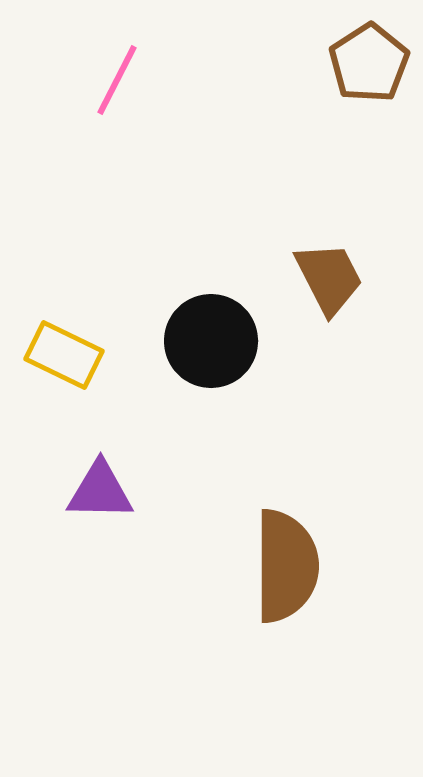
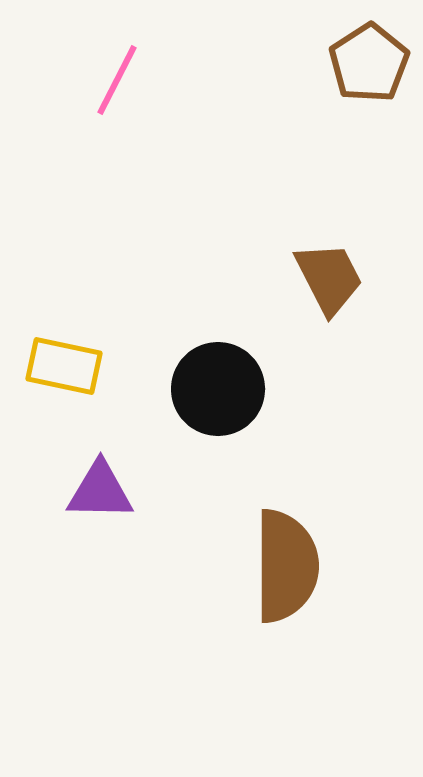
black circle: moved 7 px right, 48 px down
yellow rectangle: moved 11 px down; rotated 14 degrees counterclockwise
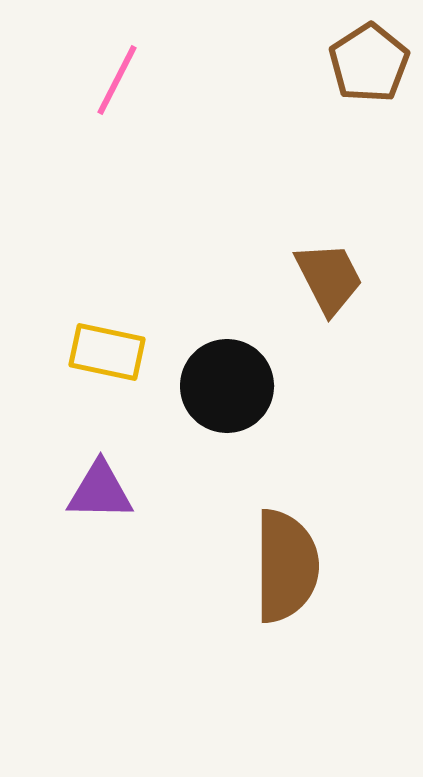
yellow rectangle: moved 43 px right, 14 px up
black circle: moved 9 px right, 3 px up
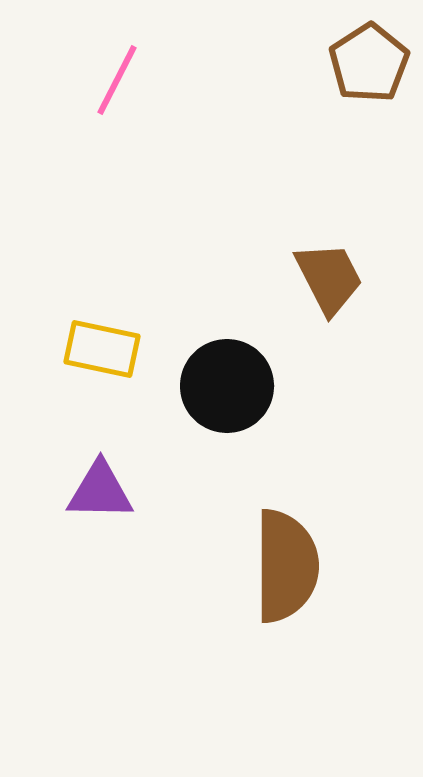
yellow rectangle: moved 5 px left, 3 px up
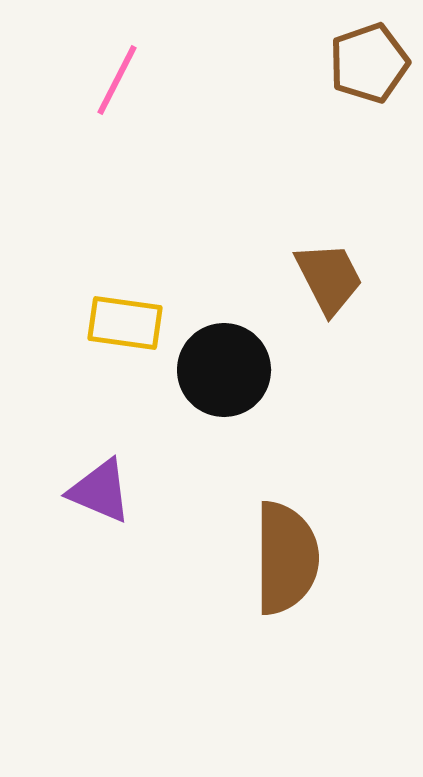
brown pentagon: rotated 14 degrees clockwise
yellow rectangle: moved 23 px right, 26 px up; rotated 4 degrees counterclockwise
black circle: moved 3 px left, 16 px up
purple triangle: rotated 22 degrees clockwise
brown semicircle: moved 8 px up
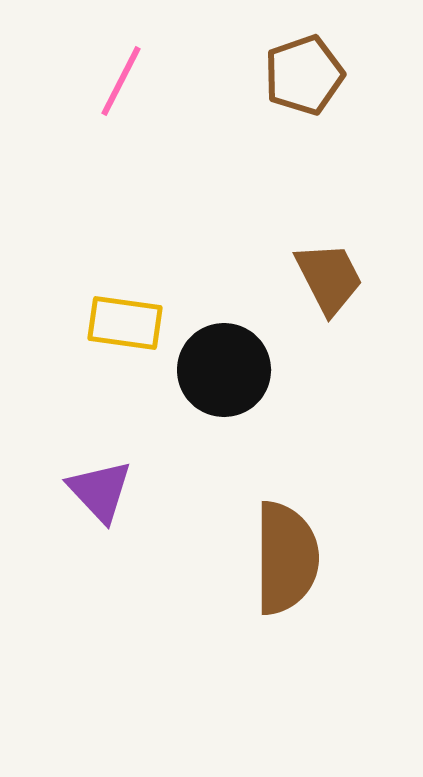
brown pentagon: moved 65 px left, 12 px down
pink line: moved 4 px right, 1 px down
purple triangle: rotated 24 degrees clockwise
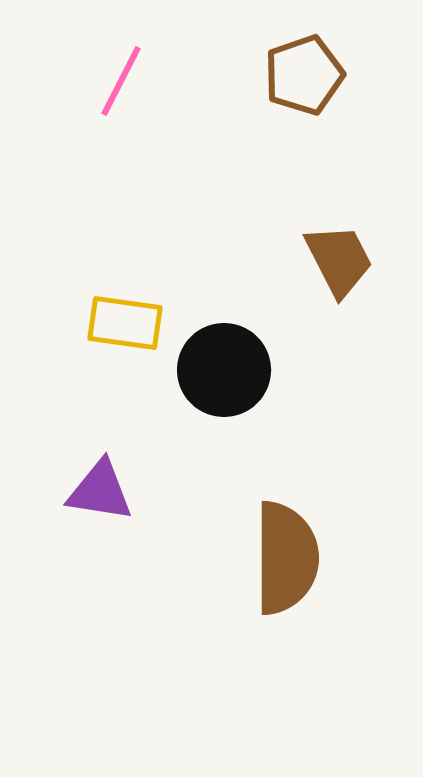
brown trapezoid: moved 10 px right, 18 px up
purple triangle: rotated 38 degrees counterclockwise
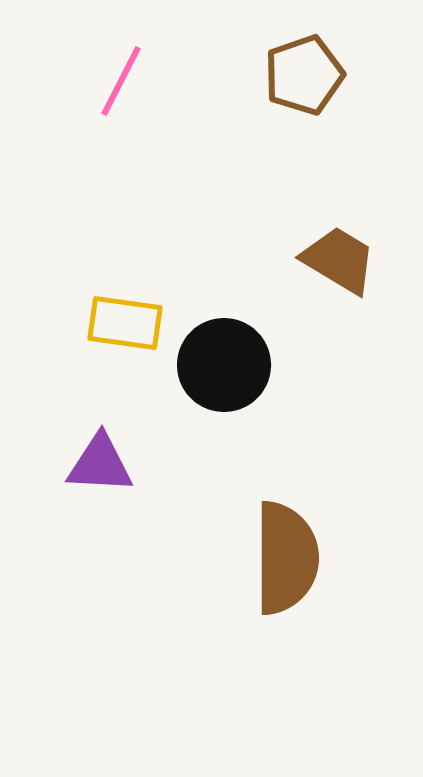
brown trapezoid: rotated 32 degrees counterclockwise
black circle: moved 5 px up
purple triangle: moved 27 px up; rotated 6 degrees counterclockwise
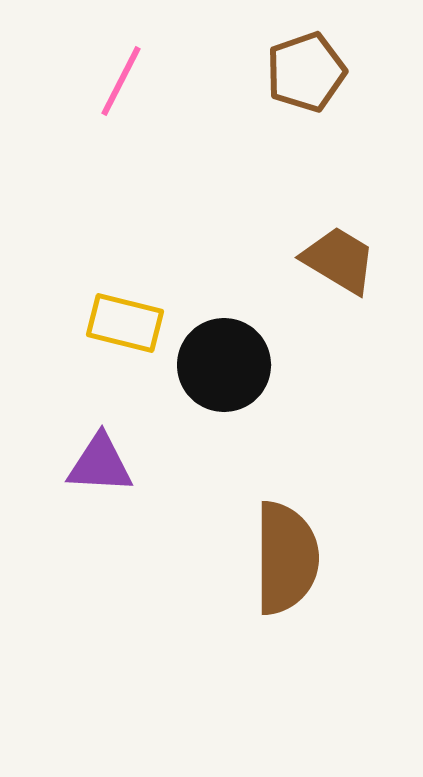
brown pentagon: moved 2 px right, 3 px up
yellow rectangle: rotated 6 degrees clockwise
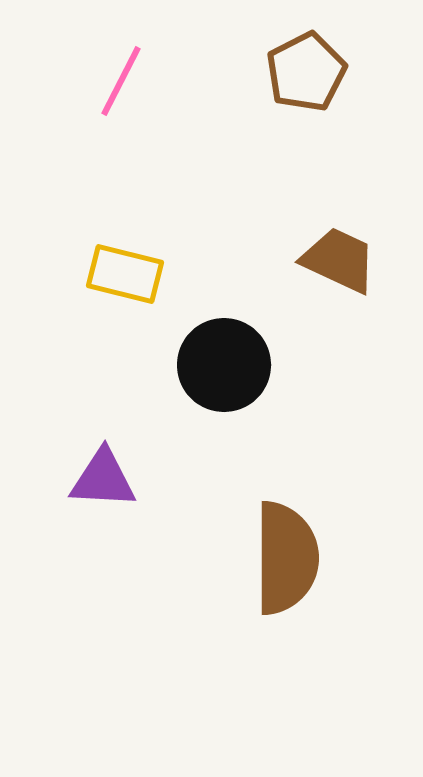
brown pentagon: rotated 8 degrees counterclockwise
brown trapezoid: rotated 6 degrees counterclockwise
yellow rectangle: moved 49 px up
purple triangle: moved 3 px right, 15 px down
